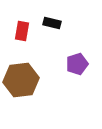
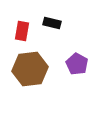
purple pentagon: rotated 25 degrees counterclockwise
brown hexagon: moved 9 px right, 11 px up
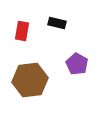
black rectangle: moved 5 px right
brown hexagon: moved 11 px down
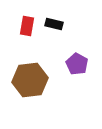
black rectangle: moved 3 px left, 1 px down
red rectangle: moved 5 px right, 5 px up
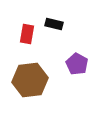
red rectangle: moved 8 px down
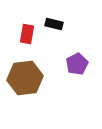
purple pentagon: rotated 15 degrees clockwise
brown hexagon: moved 5 px left, 2 px up
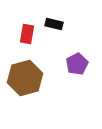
brown hexagon: rotated 8 degrees counterclockwise
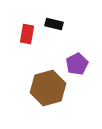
brown hexagon: moved 23 px right, 10 px down
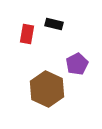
brown hexagon: moved 1 px left, 1 px down; rotated 20 degrees counterclockwise
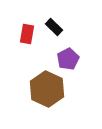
black rectangle: moved 3 px down; rotated 30 degrees clockwise
purple pentagon: moved 9 px left, 5 px up
